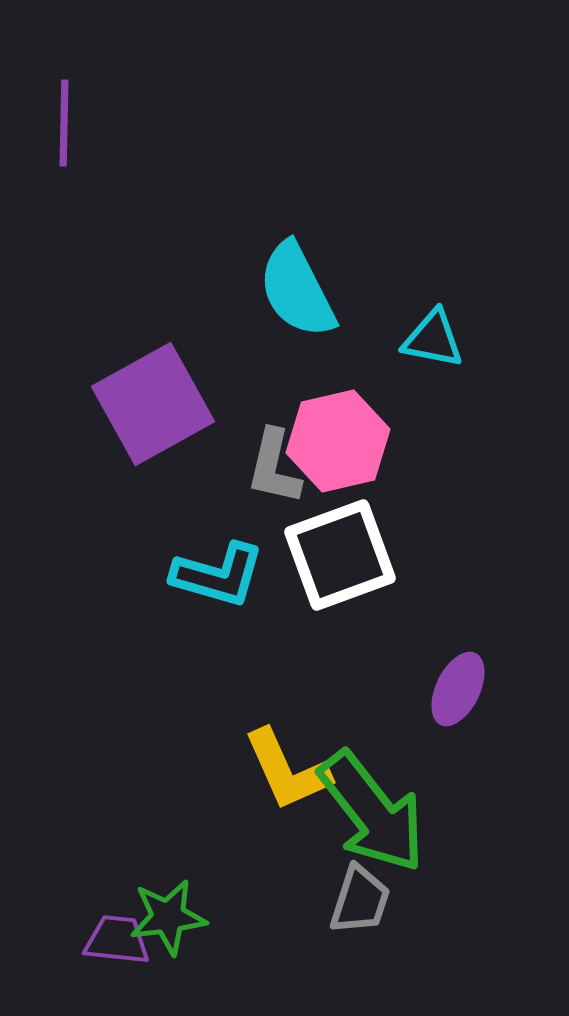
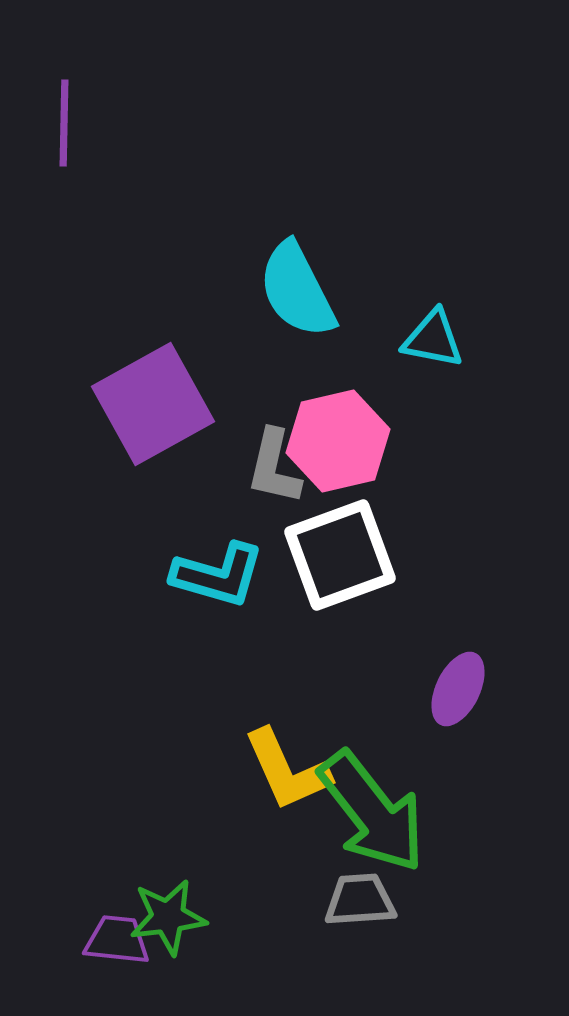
gray trapezoid: rotated 112 degrees counterclockwise
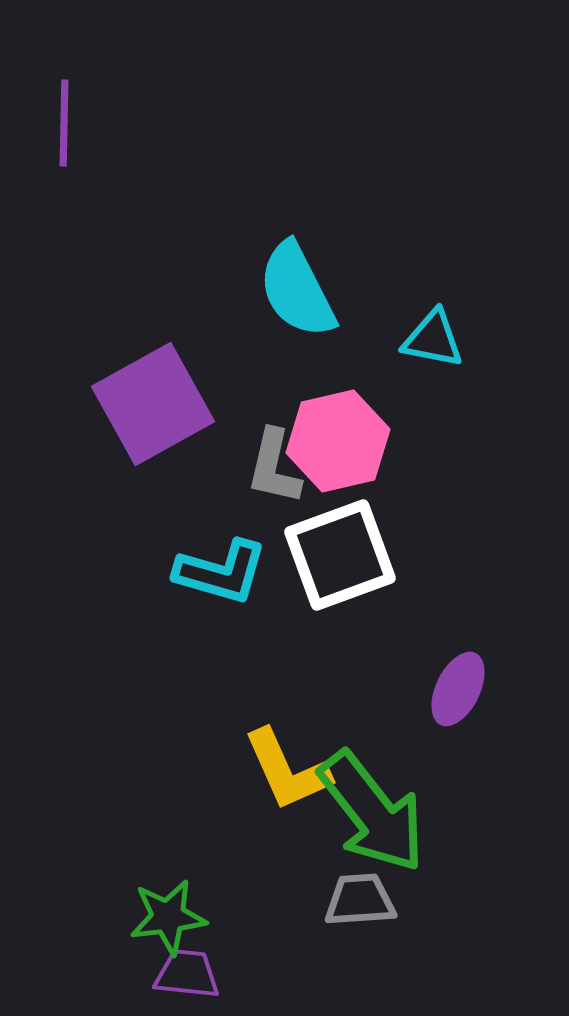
cyan L-shape: moved 3 px right, 3 px up
purple trapezoid: moved 70 px right, 34 px down
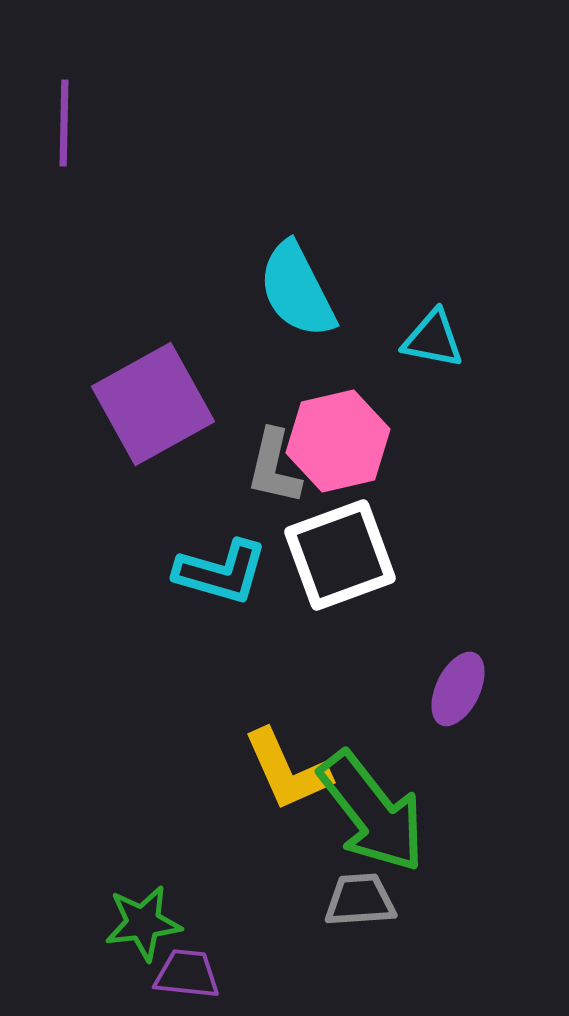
green star: moved 25 px left, 6 px down
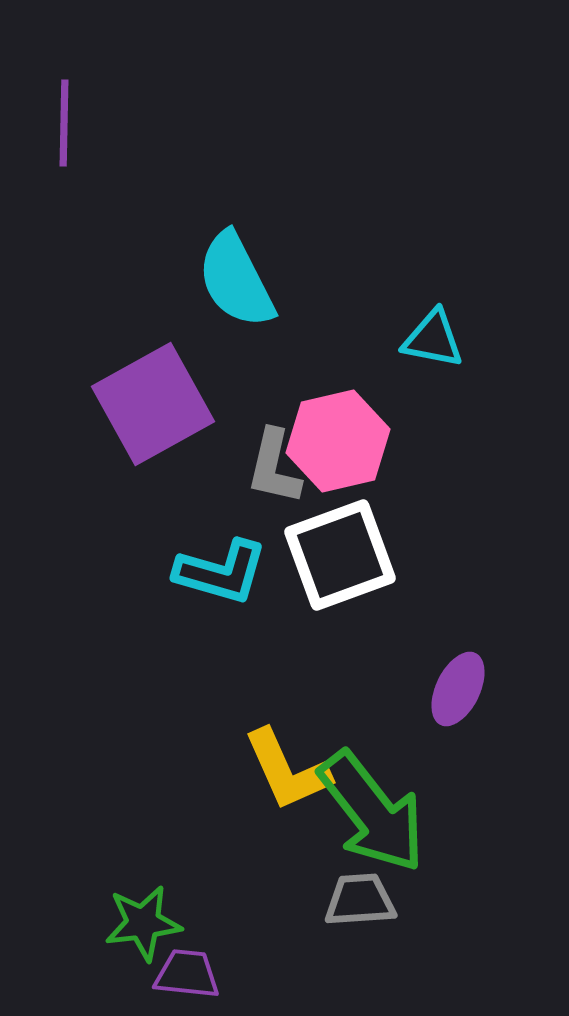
cyan semicircle: moved 61 px left, 10 px up
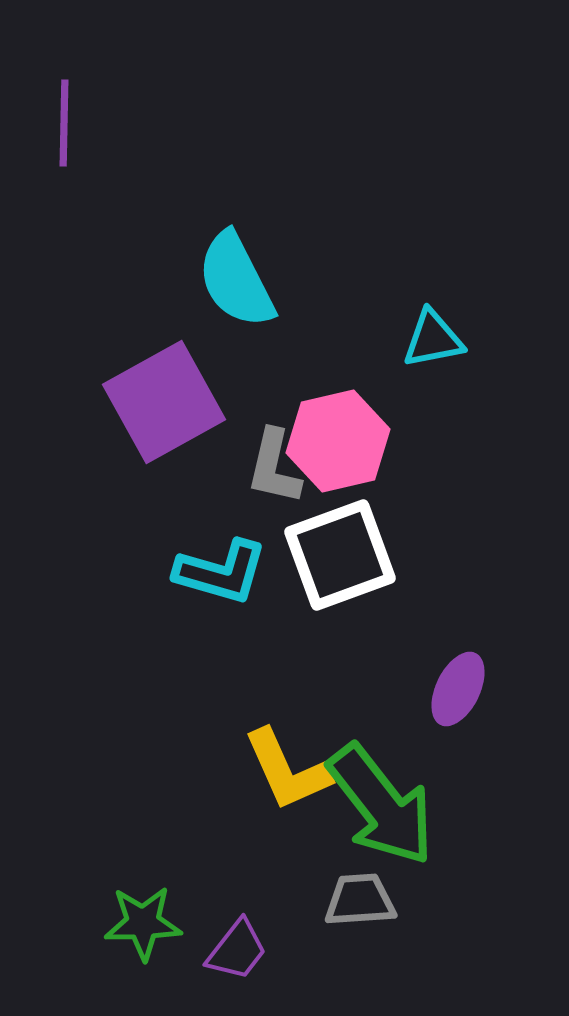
cyan triangle: rotated 22 degrees counterclockwise
purple square: moved 11 px right, 2 px up
green arrow: moved 9 px right, 7 px up
green star: rotated 6 degrees clockwise
purple trapezoid: moved 50 px right, 24 px up; rotated 122 degrees clockwise
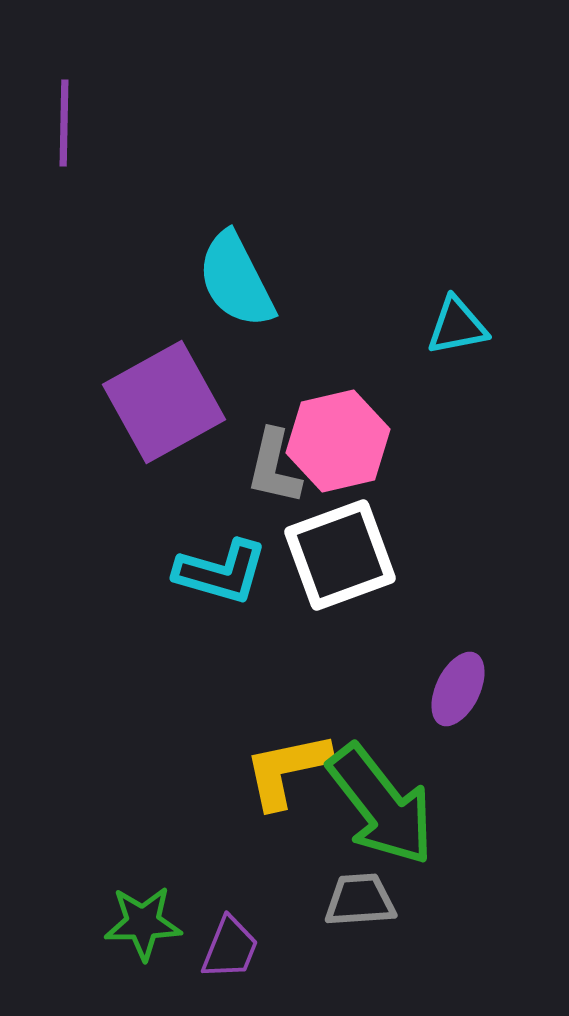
cyan triangle: moved 24 px right, 13 px up
yellow L-shape: rotated 102 degrees clockwise
purple trapezoid: moved 7 px left, 2 px up; rotated 16 degrees counterclockwise
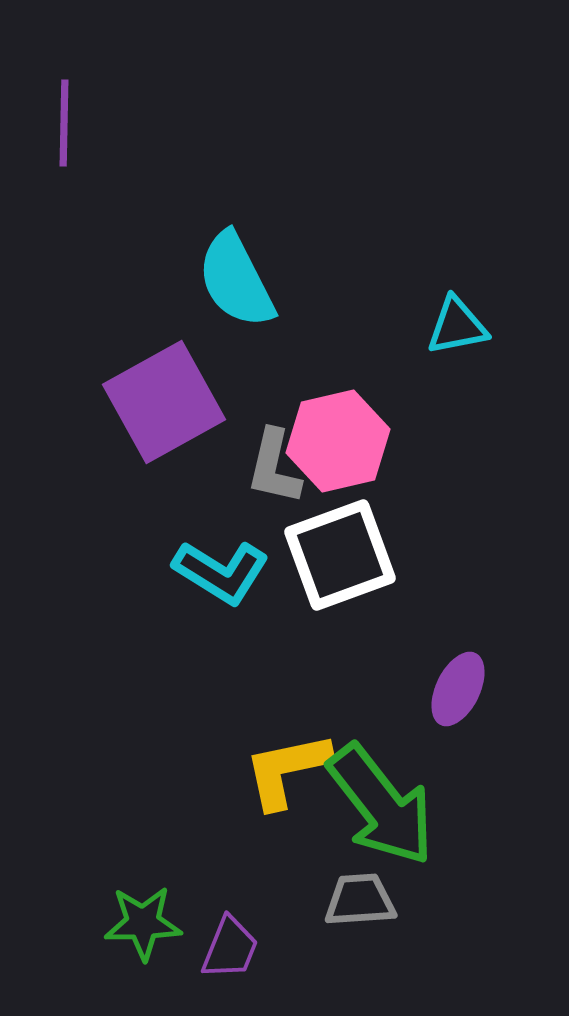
cyan L-shape: rotated 16 degrees clockwise
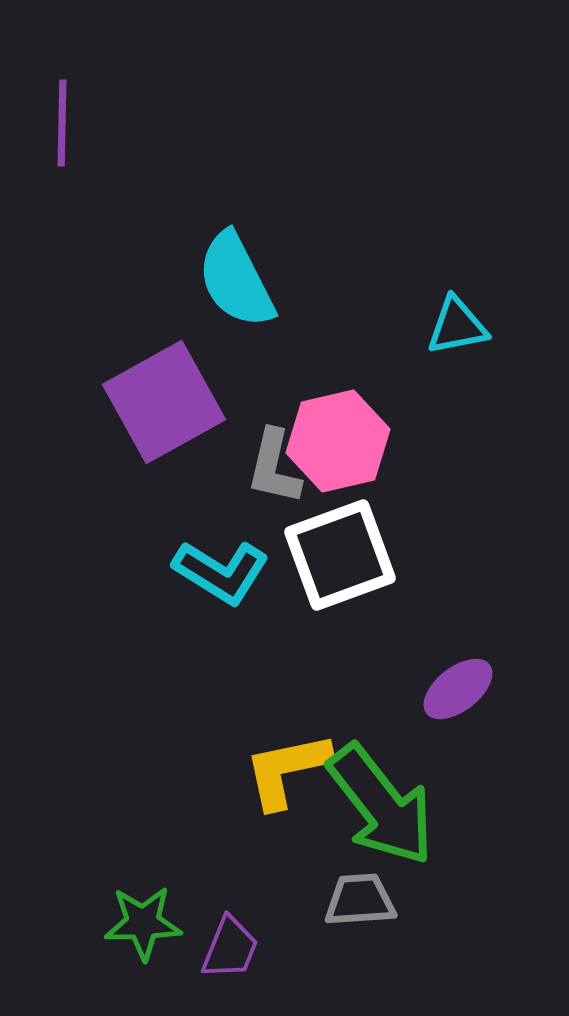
purple line: moved 2 px left
purple ellipse: rotated 26 degrees clockwise
